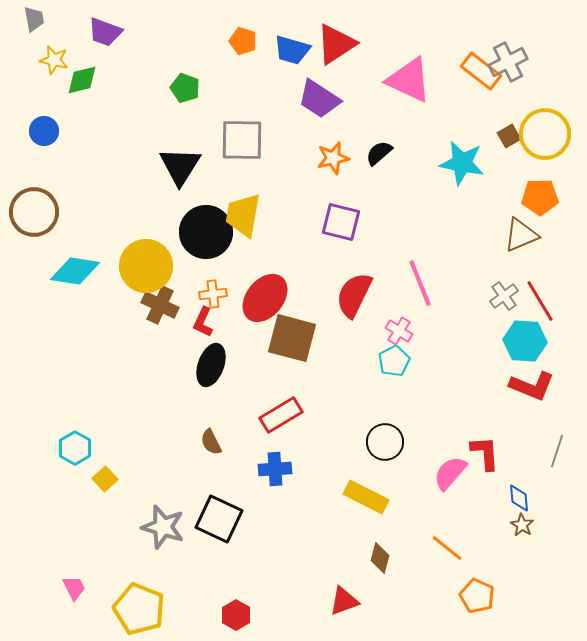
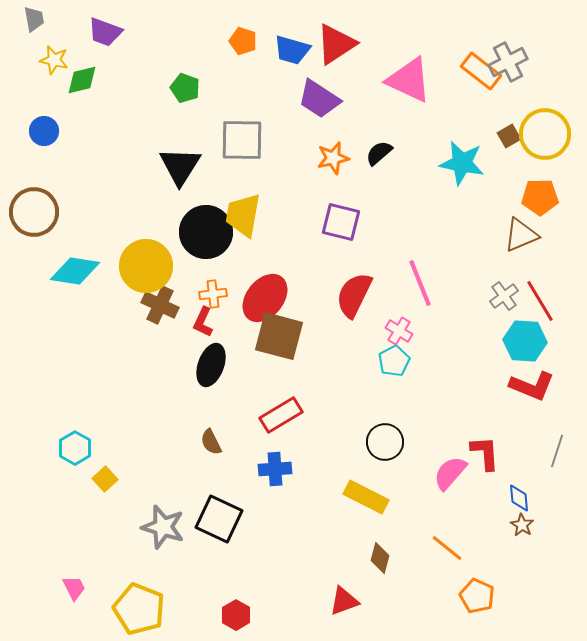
brown square at (292, 338): moved 13 px left, 2 px up
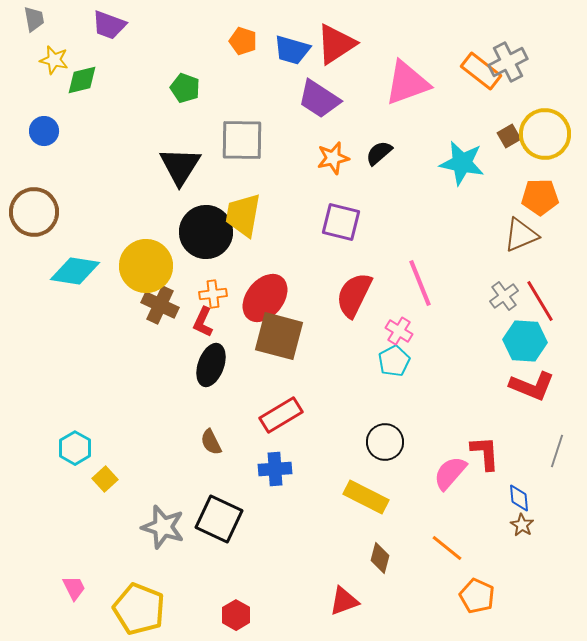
purple trapezoid at (105, 32): moved 4 px right, 7 px up
pink triangle at (409, 80): moved 2 px left, 3 px down; rotated 45 degrees counterclockwise
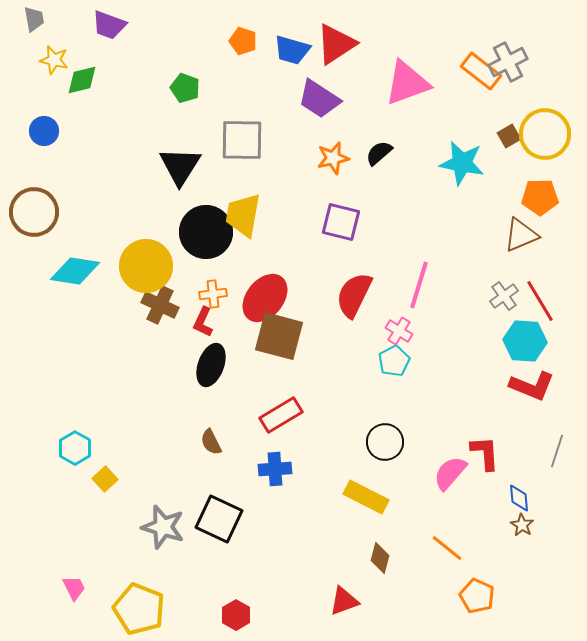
pink line at (420, 283): moved 1 px left, 2 px down; rotated 39 degrees clockwise
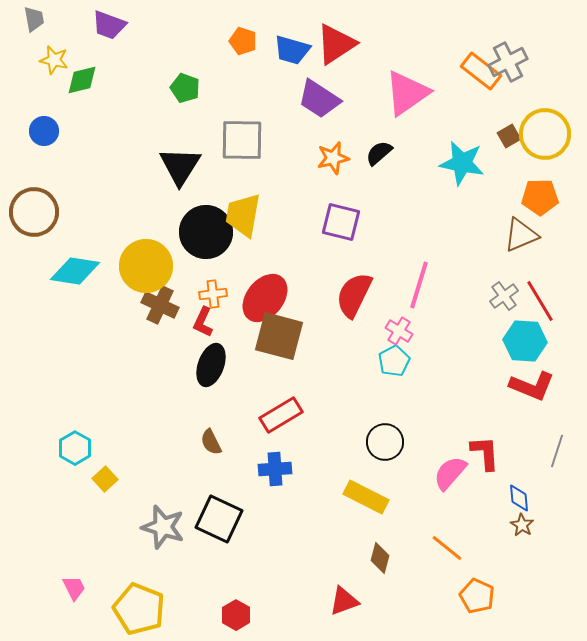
pink triangle at (407, 83): moved 10 px down; rotated 15 degrees counterclockwise
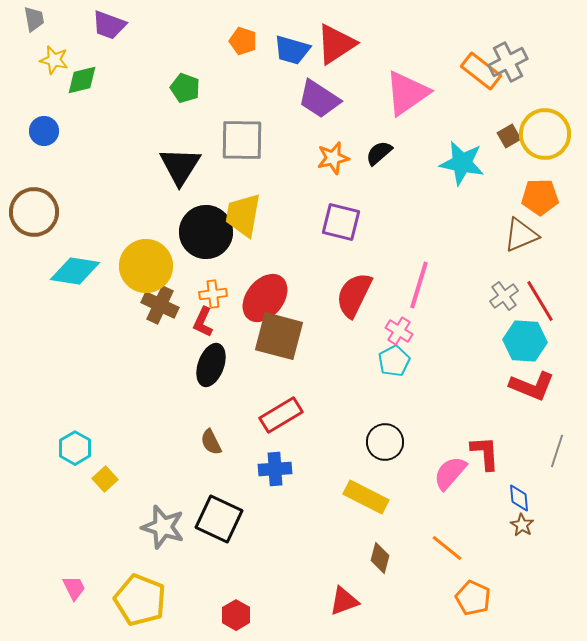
orange pentagon at (477, 596): moved 4 px left, 2 px down
yellow pentagon at (139, 609): moved 1 px right, 9 px up
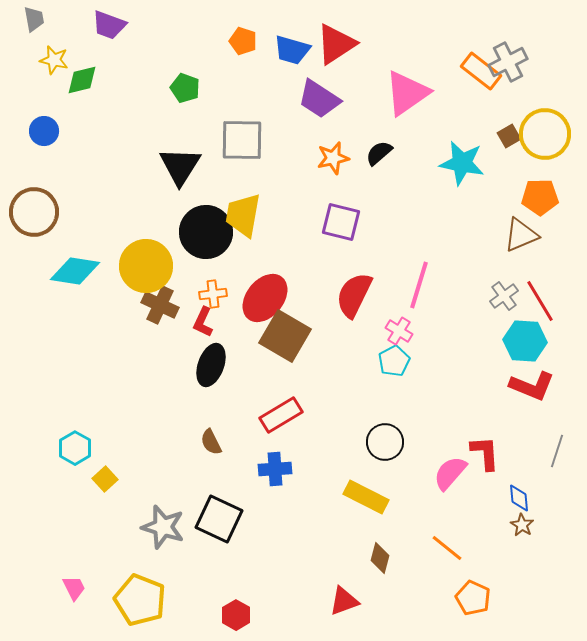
brown square at (279, 336): moved 6 px right; rotated 15 degrees clockwise
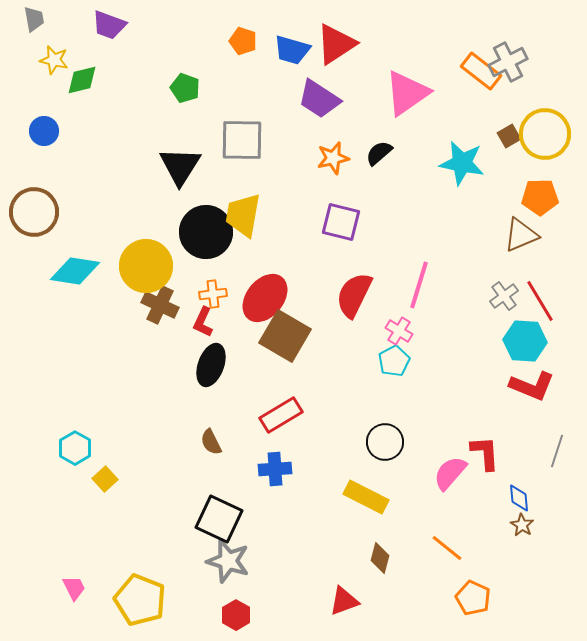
gray star at (163, 527): moved 65 px right, 34 px down
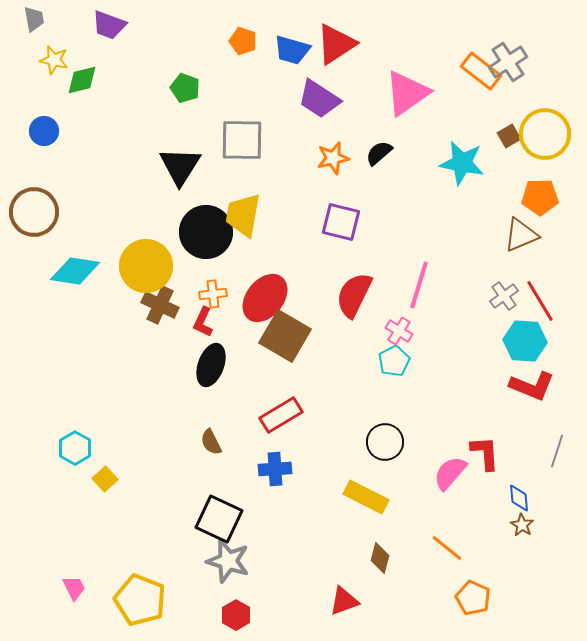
gray cross at (508, 62): rotated 6 degrees counterclockwise
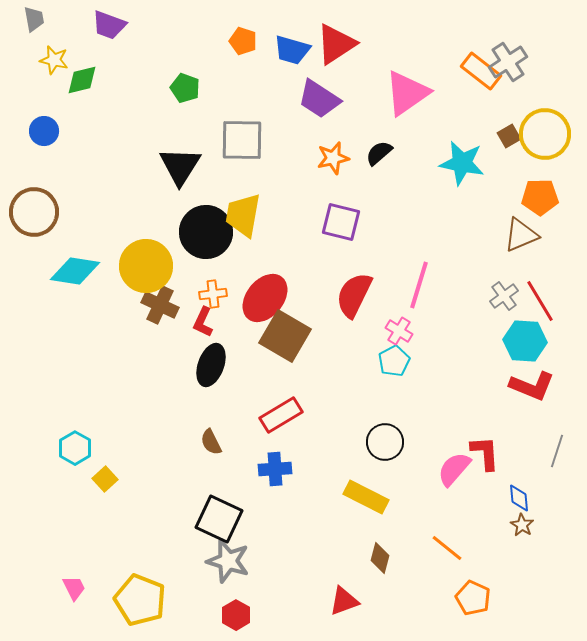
pink semicircle at (450, 473): moved 4 px right, 4 px up
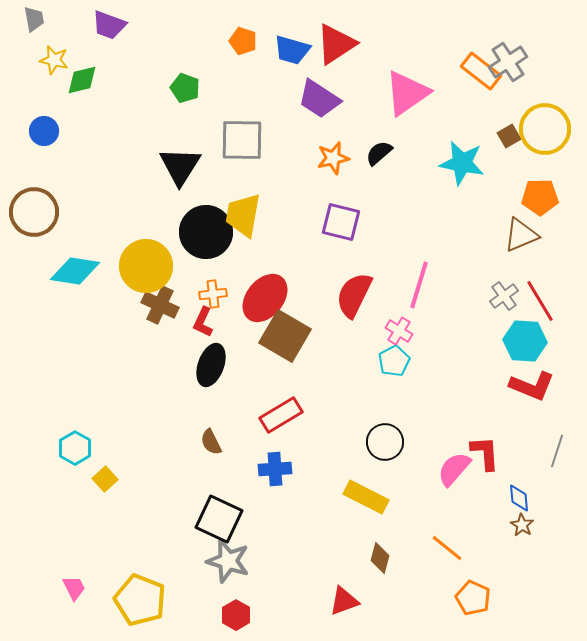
yellow circle at (545, 134): moved 5 px up
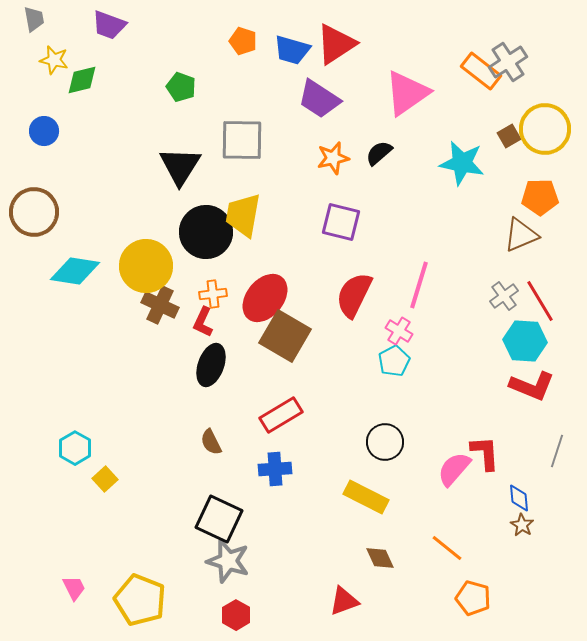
green pentagon at (185, 88): moved 4 px left, 1 px up
brown diamond at (380, 558): rotated 40 degrees counterclockwise
orange pentagon at (473, 598): rotated 8 degrees counterclockwise
